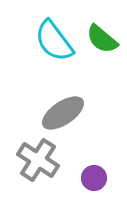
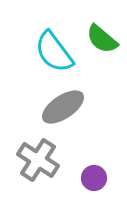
cyan semicircle: moved 11 px down
gray ellipse: moved 6 px up
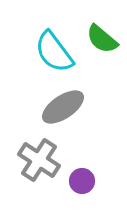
gray cross: moved 1 px right
purple circle: moved 12 px left, 3 px down
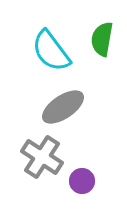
green semicircle: rotated 60 degrees clockwise
cyan semicircle: moved 3 px left, 1 px up
gray cross: moved 3 px right, 3 px up
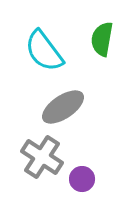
cyan semicircle: moved 7 px left
purple circle: moved 2 px up
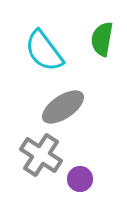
gray cross: moved 1 px left, 2 px up
purple circle: moved 2 px left
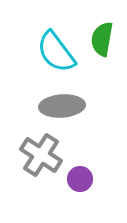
cyan semicircle: moved 12 px right, 1 px down
gray ellipse: moved 1 px left, 1 px up; rotated 30 degrees clockwise
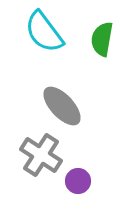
cyan semicircle: moved 12 px left, 20 px up
gray ellipse: rotated 51 degrees clockwise
purple circle: moved 2 px left, 2 px down
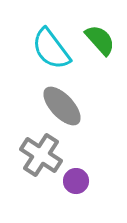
cyan semicircle: moved 7 px right, 17 px down
green semicircle: moved 2 px left, 1 px down; rotated 128 degrees clockwise
purple circle: moved 2 px left
